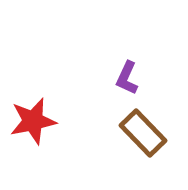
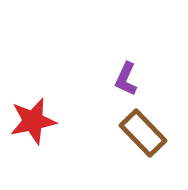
purple L-shape: moved 1 px left, 1 px down
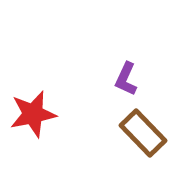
red star: moved 7 px up
